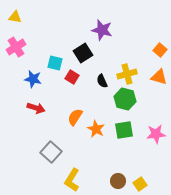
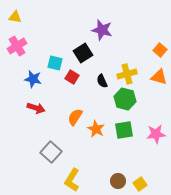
pink cross: moved 1 px right, 1 px up
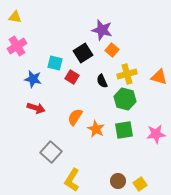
orange square: moved 48 px left
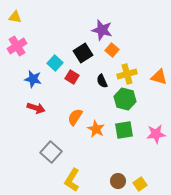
cyan square: rotated 28 degrees clockwise
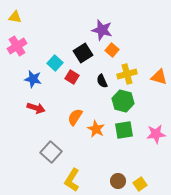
green hexagon: moved 2 px left, 2 px down
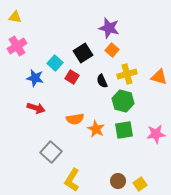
purple star: moved 7 px right, 2 px up
blue star: moved 2 px right, 1 px up
orange semicircle: moved 2 px down; rotated 132 degrees counterclockwise
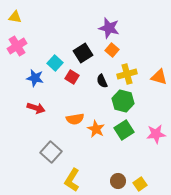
green square: rotated 24 degrees counterclockwise
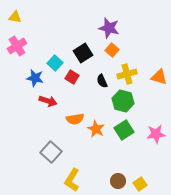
red arrow: moved 12 px right, 7 px up
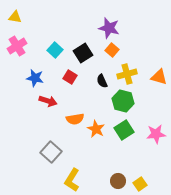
cyan square: moved 13 px up
red square: moved 2 px left
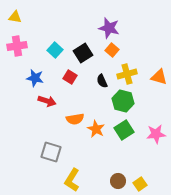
pink cross: rotated 24 degrees clockwise
red arrow: moved 1 px left
gray square: rotated 25 degrees counterclockwise
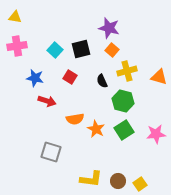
black square: moved 2 px left, 4 px up; rotated 18 degrees clockwise
yellow cross: moved 3 px up
yellow L-shape: moved 19 px right, 1 px up; rotated 115 degrees counterclockwise
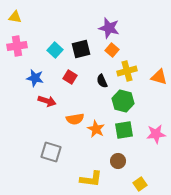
green square: rotated 24 degrees clockwise
brown circle: moved 20 px up
